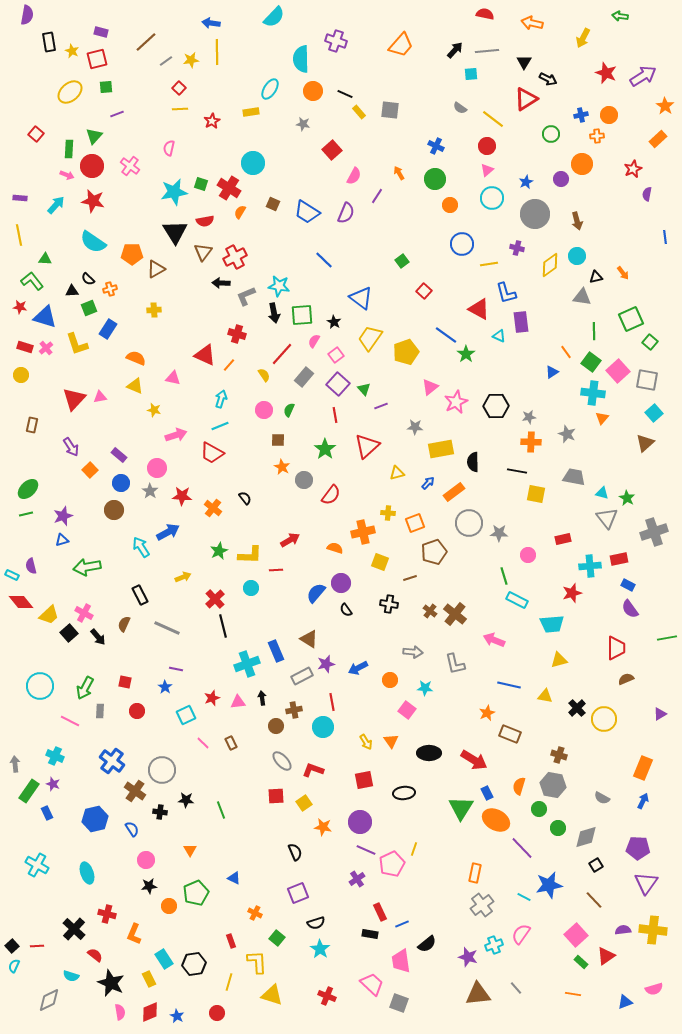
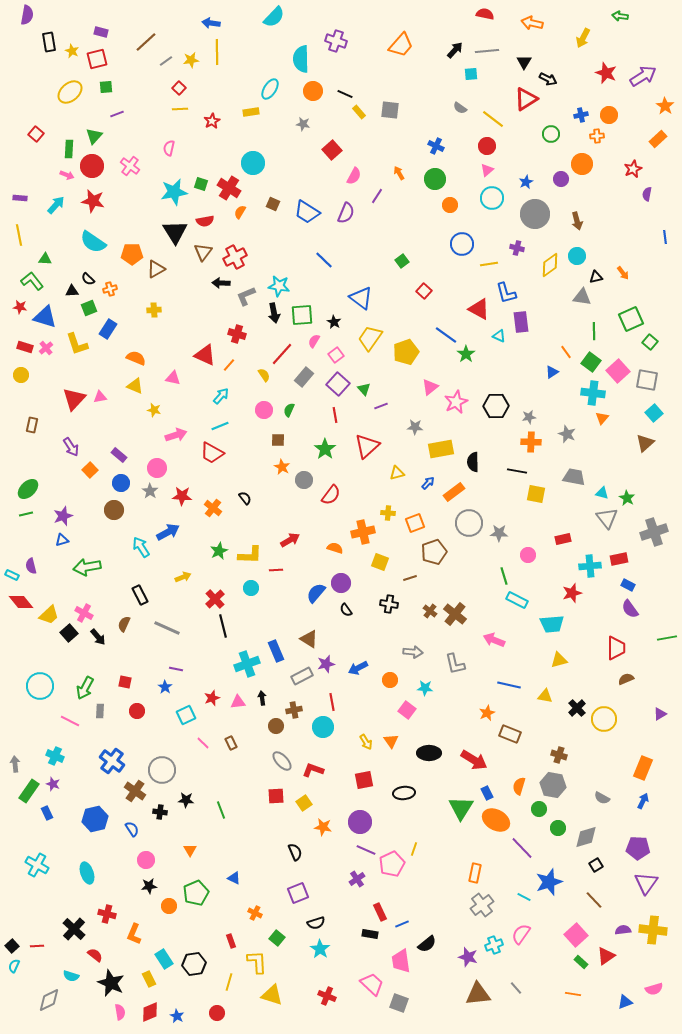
cyan arrow at (221, 399): moved 3 px up; rotated 24 degrees clockwise
blue star at (549, 885): moved 3 px up; rotated 8 degrees counterclockwise
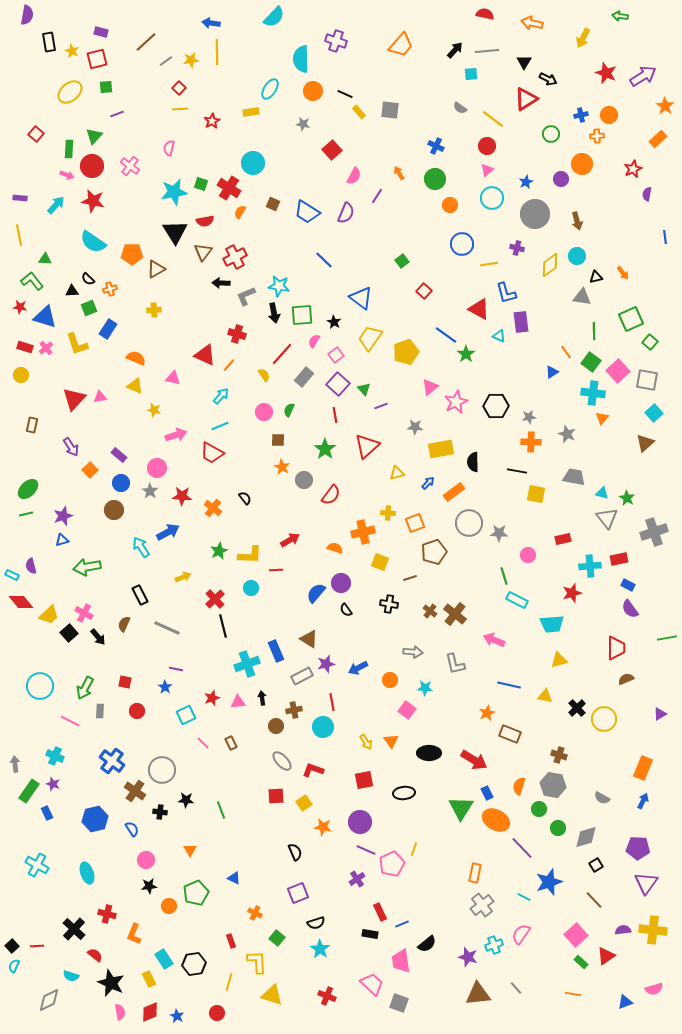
pink circle at (264, 410): moved 2 px down
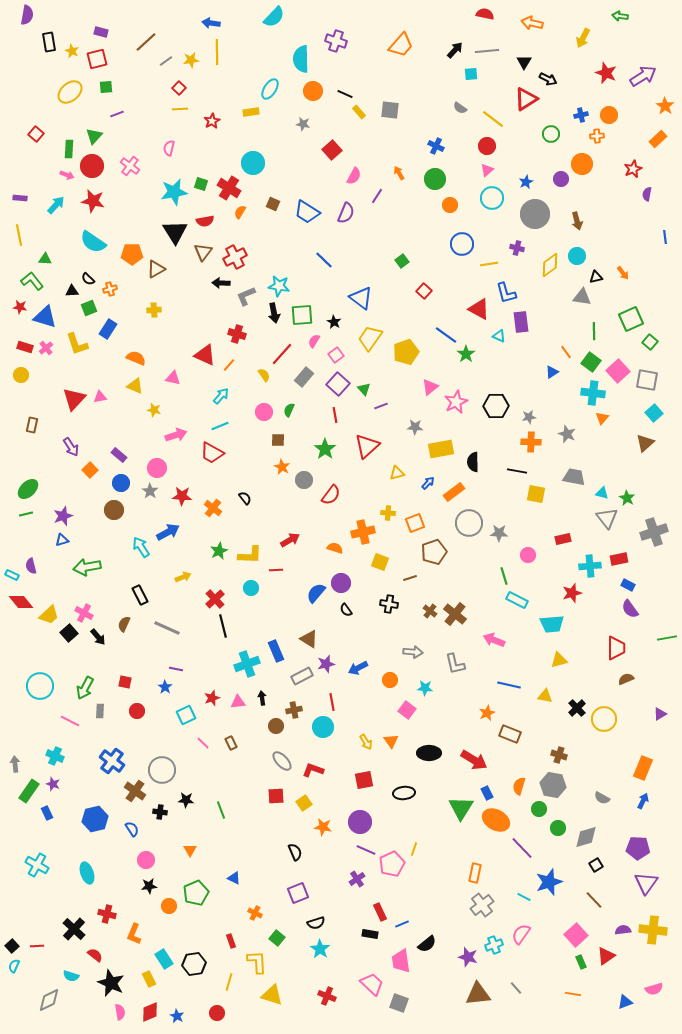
green rectangle at (581, 962): rotated 24 degrees clockwise
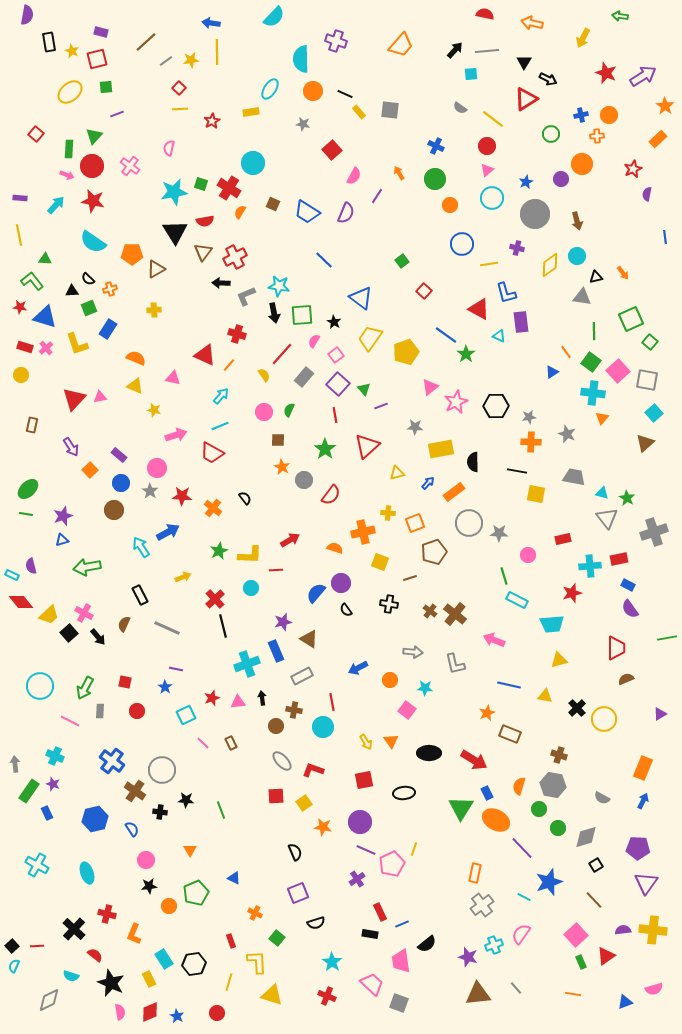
green line at (26, 514): rotated 24 degrees clockwise
purple star at (326, 664): moved 43 px left, 42 px up
brown cross at (294, 710): rotated 21 degrees clockwise
cyan star at (320, 949): moved 12 px right, 13 px down
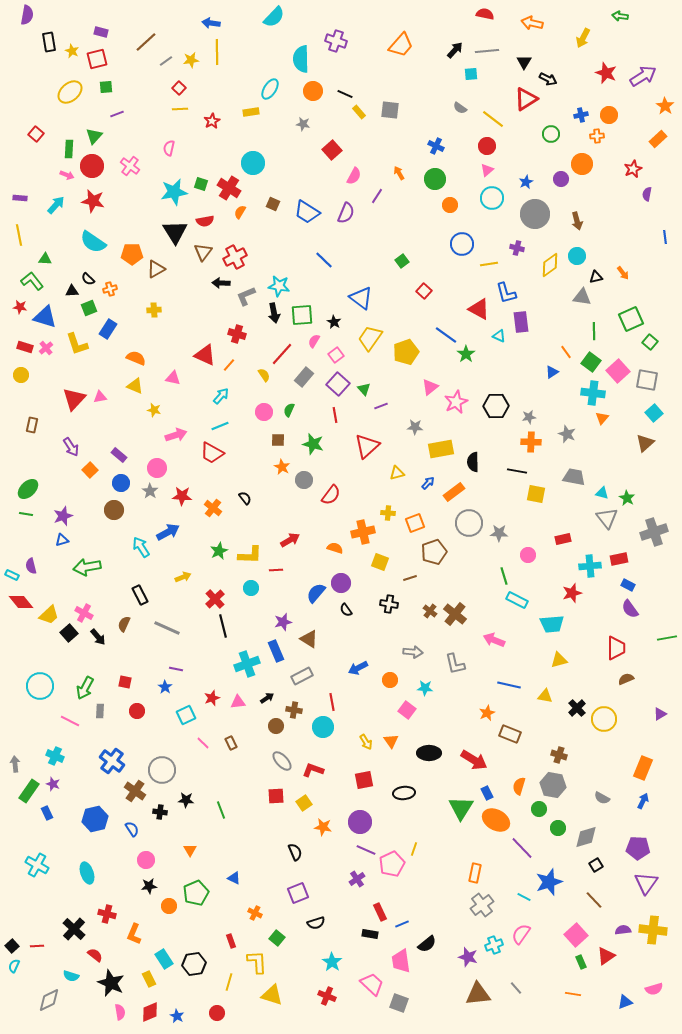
green star at (325, 449): moved 12 px left, 5 px up; rotated 20 degrees counterclockwise
black arrow at (262, 698): moved 5 px right; rotated 64 degrees clockwise
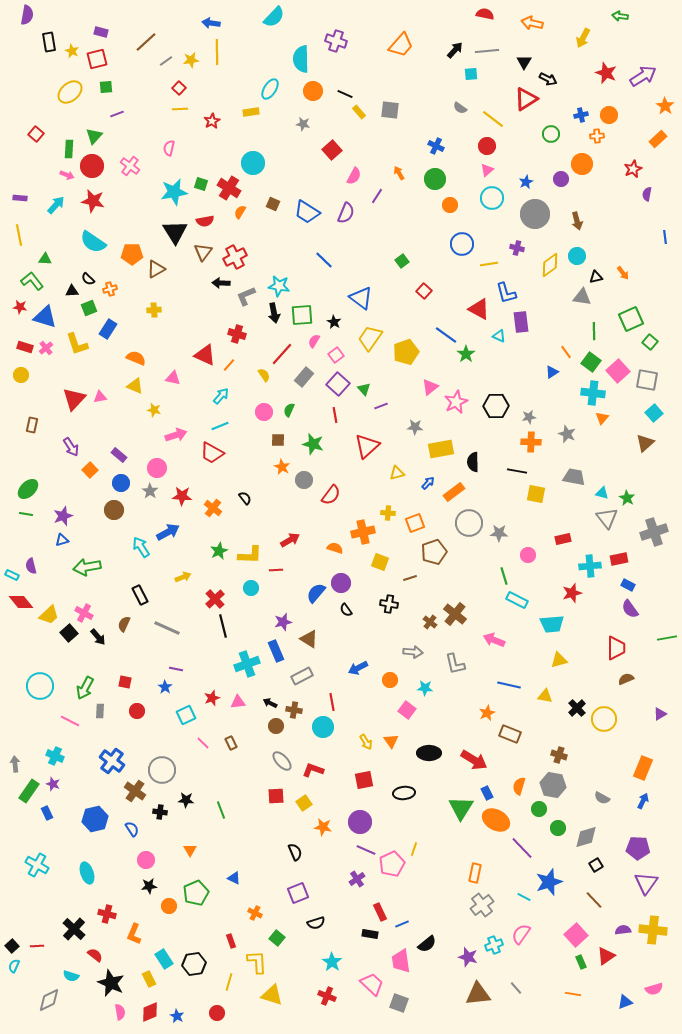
brown cross at (430, 611): moved 11 px down
black arrow at (267, 698): moved 3 px right, 5 px down; rotated 120 degrees counterclockwise
